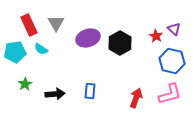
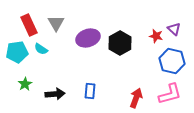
red star: rotated 16 degrees counterclockwise
cyan pentagon: moved 2 px right
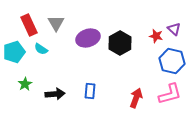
cyan pentagon: moved 3 px left; rotated 10 degrees counterclockwise
